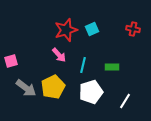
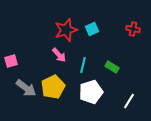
green rectangle: rotated 32 degrees clockwise
white line: moved 4 px right
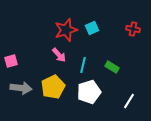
cyan square: moved 1 px up
gray arrow: moved 5 px left; rotated 30 degrees counterclockwise
white pentagon: moved 2 px left
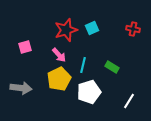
pink square: moved 14 px right, 14 px up
yellow pentagon: moved 6 px right, 8 px up
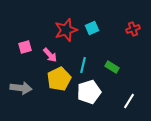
red cross: rotated 32 degrees counterclockwise
pink arrow: moved 9 px left
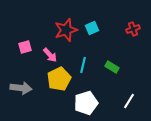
white pentagon: moved 3 px left, 11 px down
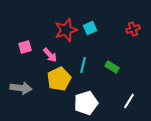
cyan square: moved 2 px left
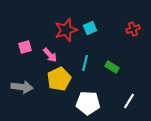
cyan line: moved 2 px right, 2 px up
gray arrow: moved 1 px right, 1 px up
white pentagon: moved 2 px right; rotated 20 degrees clockwise
